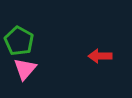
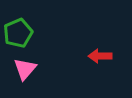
green pentagon: moved 1 px left, 8 px up; rotated 20 degrees clockwise
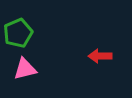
pink triangle: rotated 35 degrees clockwise
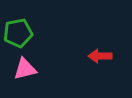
green pentagon: rotated 12 degrees clockwise
